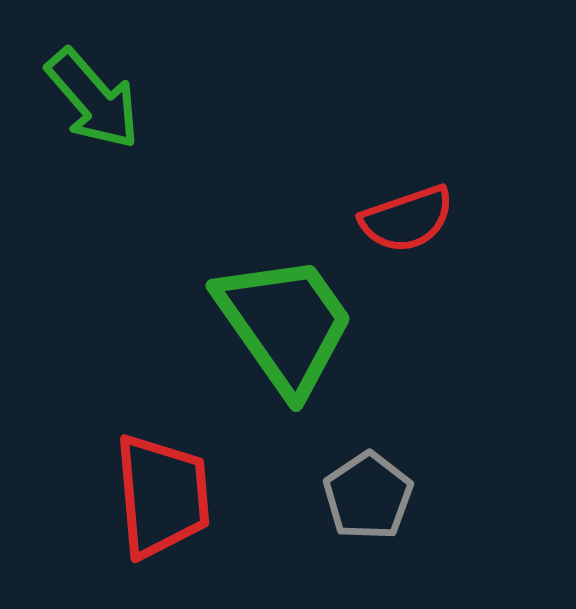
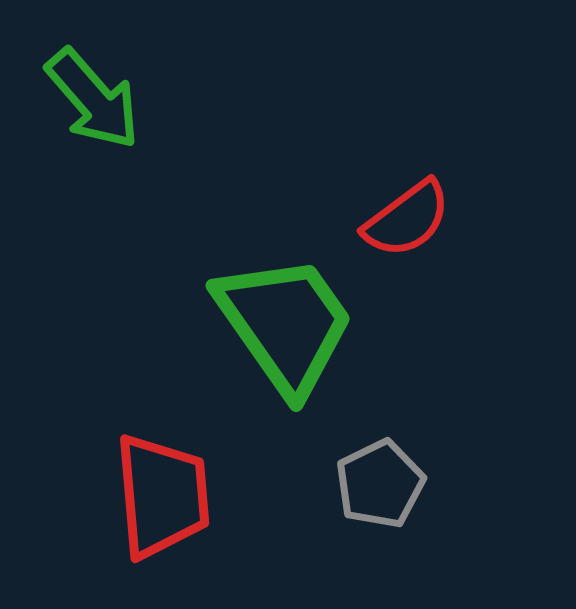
red semicircle: rotated 18 degrees counterclockwise
gray pentagon: moved 12 px right, 12 px up; rotated 8 degrees clockwise
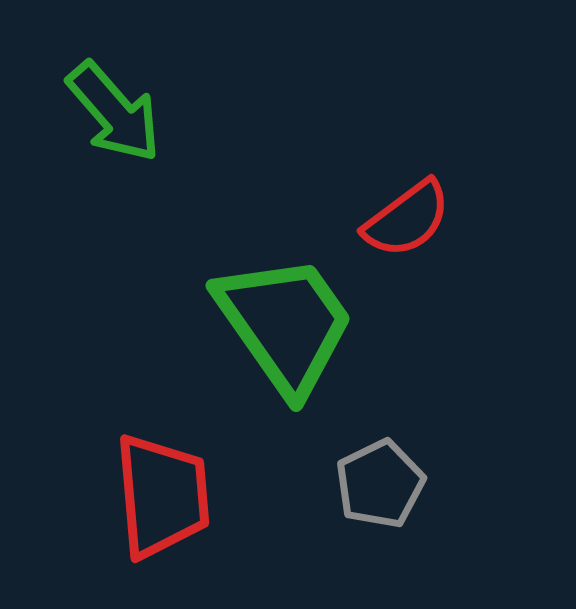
green arrow: moved 21 px right, 13 px down
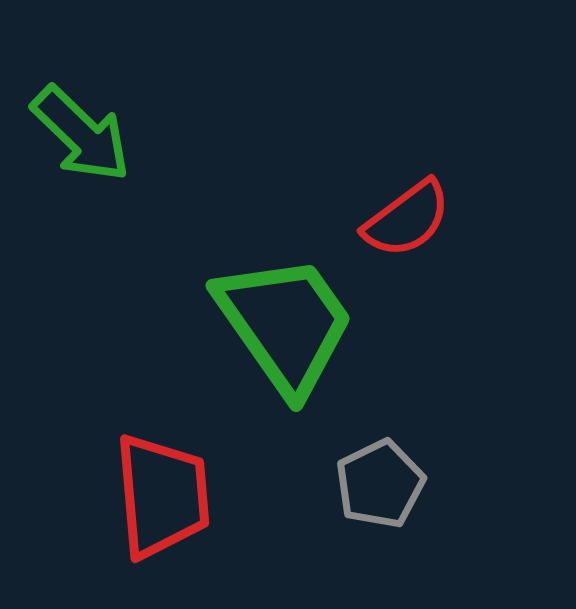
green arrow: moved 33 px left, 22 px down; rotated 5 degrees counterclockwise
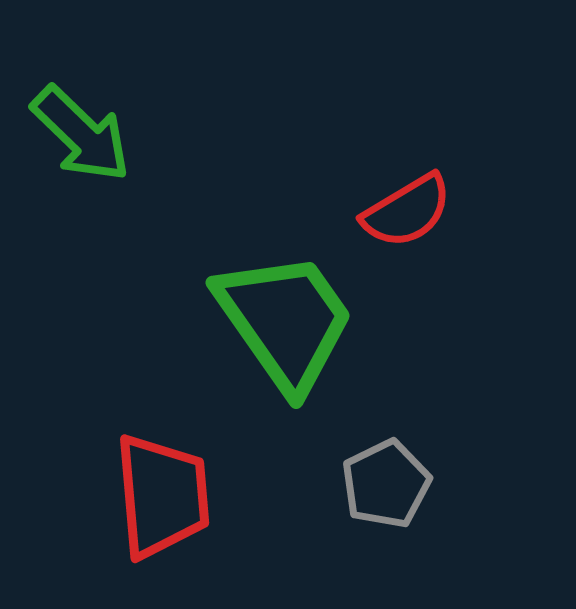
red semicircle: moved 8 px up; rotated 6 degrees clockwise
green trapezoid: moved 3 px up
gray pentagon: moved 6 px right
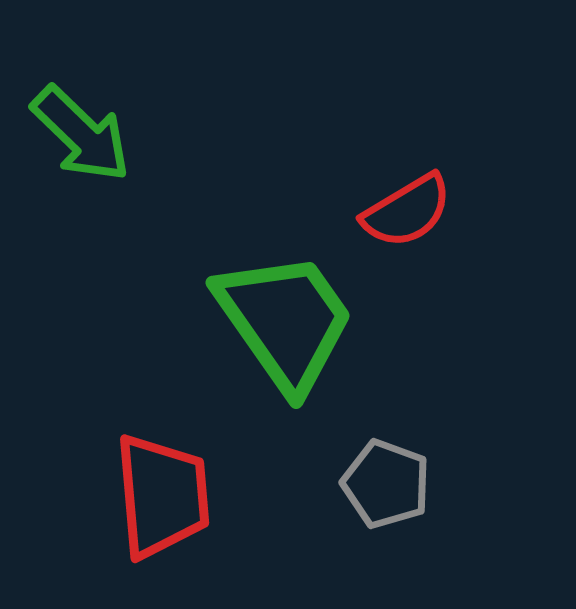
gray pentagon: rotated 26 degrees counterclockwise
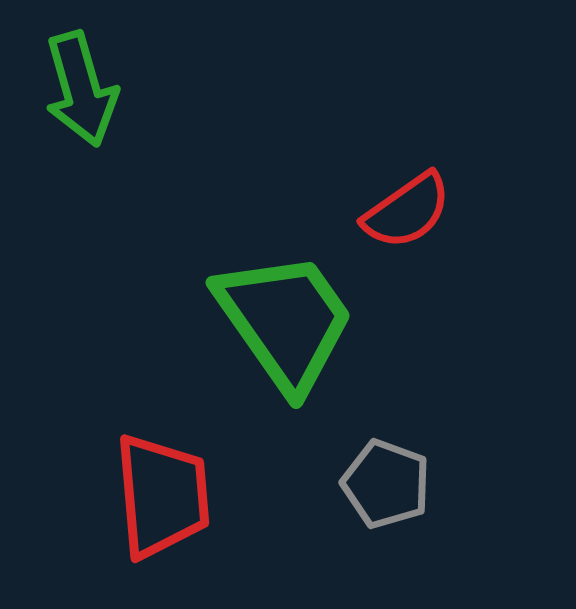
green arrow: moved 45 px up; rotated 30 degrees clockwise
red semicircle: rotated 4 degrees counterclockwise
